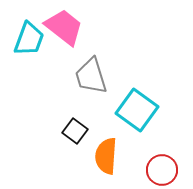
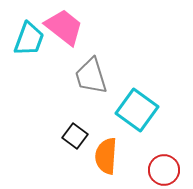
black square: moved 5 px down
red circle: moved 2 px right
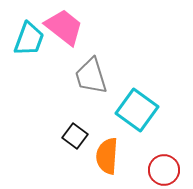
orange semicircle: moved 1 px right
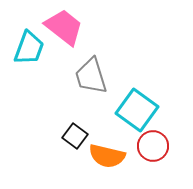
cyan trapezoid: moved 9 px down
orange semicircle: rotated 81 degrees counterclockwise
red circle: moved 11 px left, 24 px up
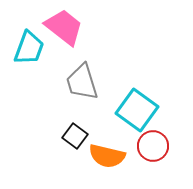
gray trapezoid: moved 9 px left, 6 px down
